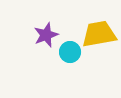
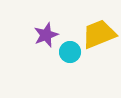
yellow trapezoid: rotated 12 degrees counterclockwise
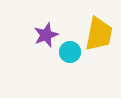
yellow trapezoid: rotated 123 degrees clockwise
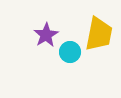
purple star: rotated 10 degrees counterclockwise
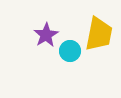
cyan circle: moved 1 px up
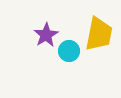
cyan circle: moved 1 px left
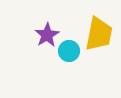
purple star: moved 1 px right
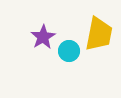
purple star: moved 4 px left, 2 px down
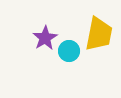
purple star: moved 2 px right, 1 px down
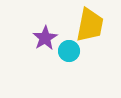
yellow trapezoid: moved 9 px left, 9 px up
